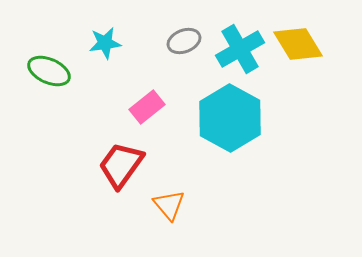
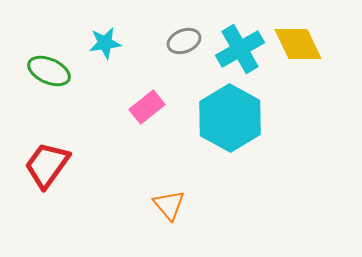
yellow diamond: rotated 6 degrees clockwise
red trapezoid: moved 74 px left
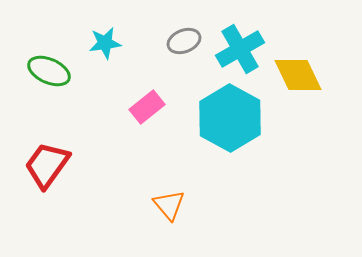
yellow diamond: moved 31 px down
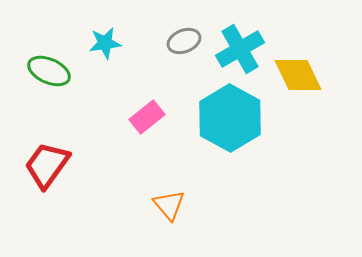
pink rectangle: moved 10 px down
